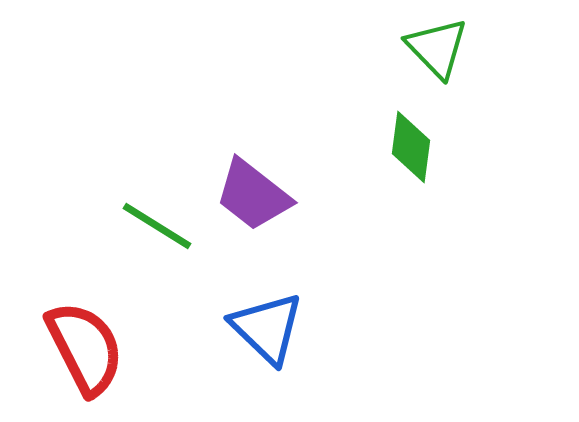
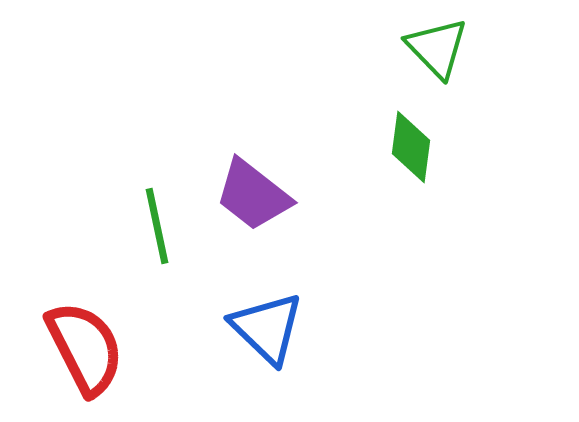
green line: rotated 46 degrees clockwise
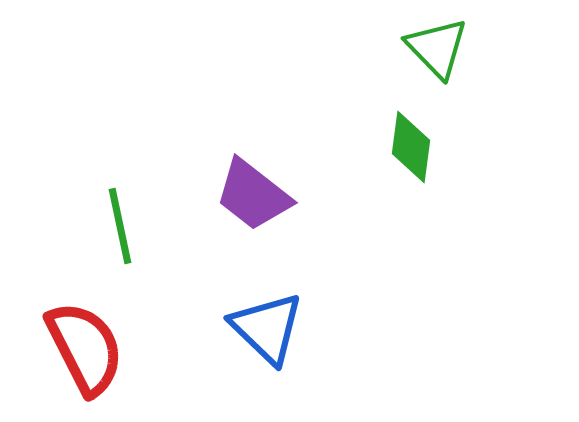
green line: moved 37 px left
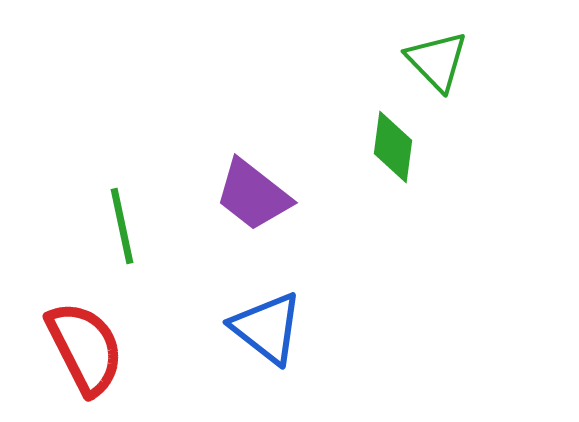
green triangle: moved 13 px down
green diamond: moved 18 px left
green line: moved 2 px right
blue triangle: rotated 6 degrees counterclockwise
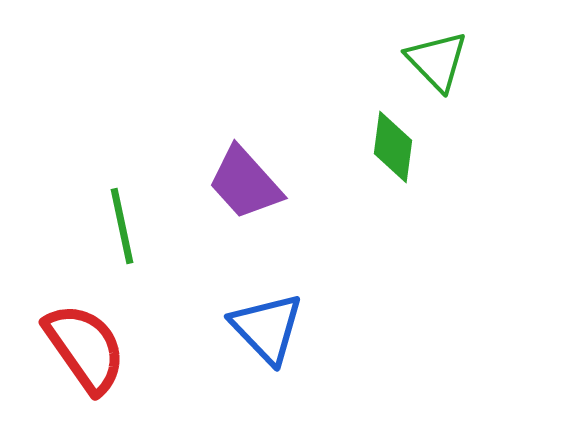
purple trapezoid: moved 8 px left, 12 px up; rotated 10 degrees clockwise
blue triangle: rotated 8 degrees clockwise
red semicircle: rotated 8 degrees counterclockwise
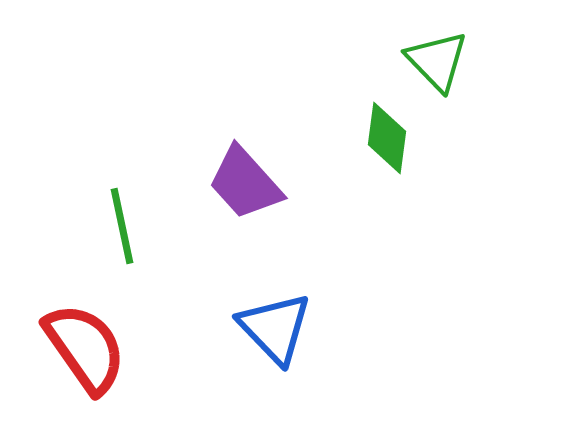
green diamond: moved 6 px left, 9 px up
blue triangle: moved 8 px right
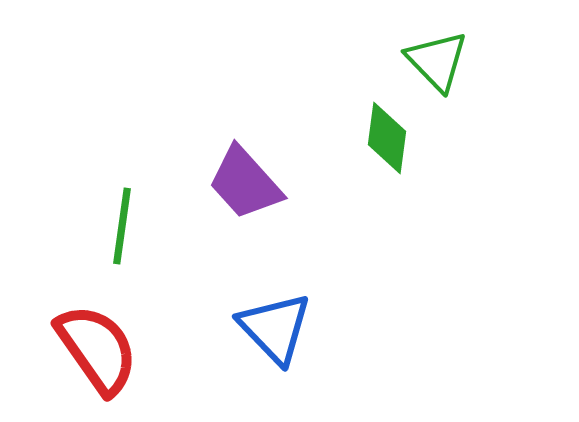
green line: rotated 20 degrees clockwise
red semicircle: moved 12 px right, 1 px down
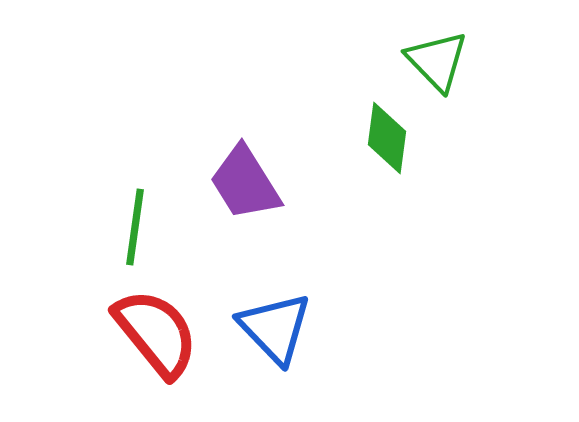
purple trapezoid: rotated 10 degrees clockwise
green line: moved 13 px right, 1 px down
red semicircle: moved 59 px right, 16 px up; rotated 4 degrees counterclockwise
